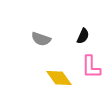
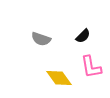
black semicircle: rotated 21 degrees clockwise
pink L-shape: rotated 10 degrees counterclockwise
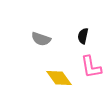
black semicircle: rotated 147 degrees clockwise
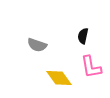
gray semicircle: moved 4 px left, 6 px down
